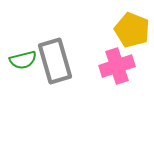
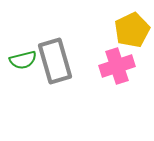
yellow pentagon: rotated 24 degrees clockwise
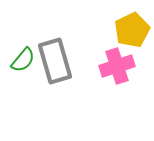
green semicircle: rotated 36 degrees counterclockwise
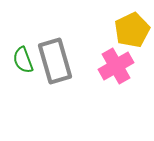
green semicircle: rotated 120 degrees clockwise
pink cross: moved 1 px left; rotated 12 degrees counterclockwise
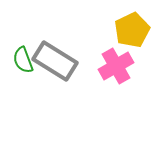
gray rectangle: rotated 42 degrees counterclockwise
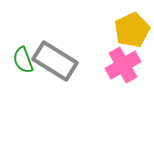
pink cross: moved 7 px right, 1 px up
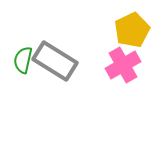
green semicircle: rotated 32 degrees clockwise
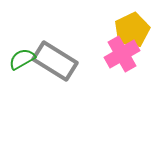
green semicircle: moved 1 px left, 1 px up; rotated 48 degrees clockwise
pink cross: moved 1 px left, 11 px up
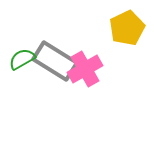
yellow pentagon: moved 5 px left, 2 px up
pink cross: moved 37 px left, 15 px down
